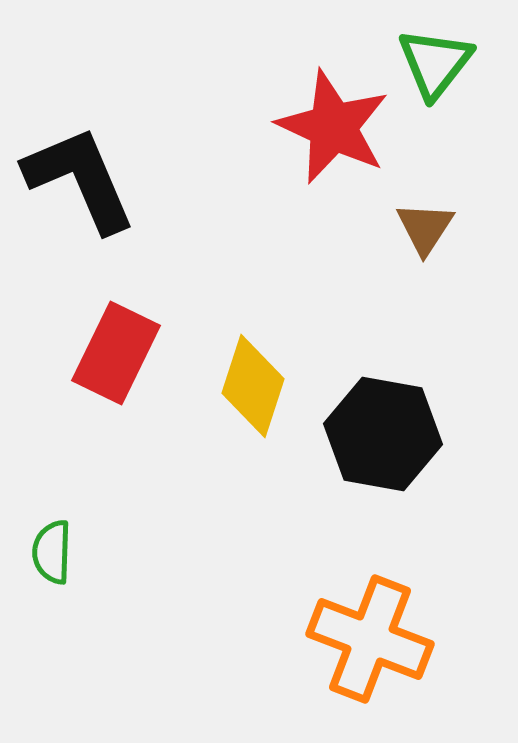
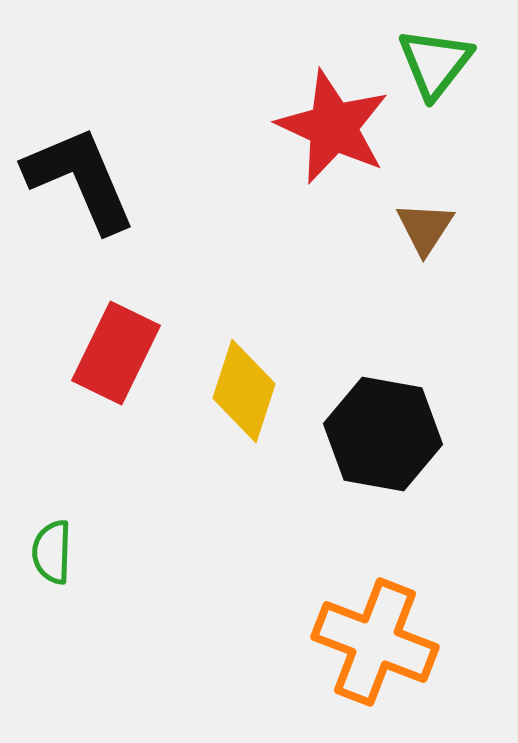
yellow diamond: moved 9 px left, 5 px down
orange cross: moved 5 px right, 3 px down
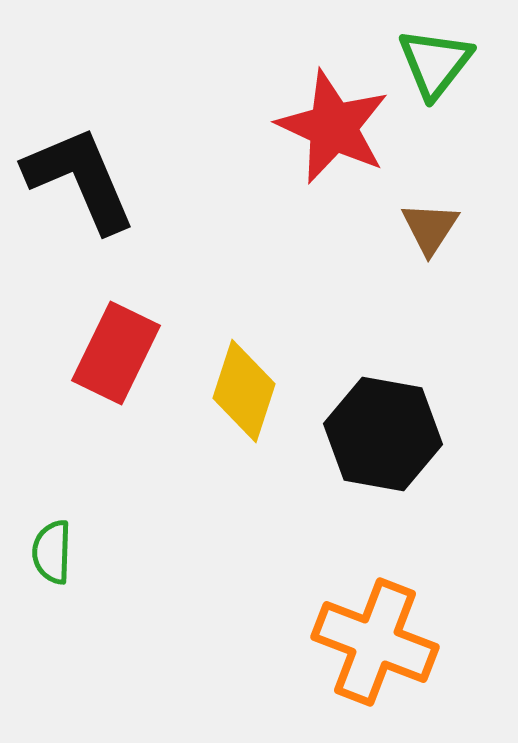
brown triangle: moved 5 px right
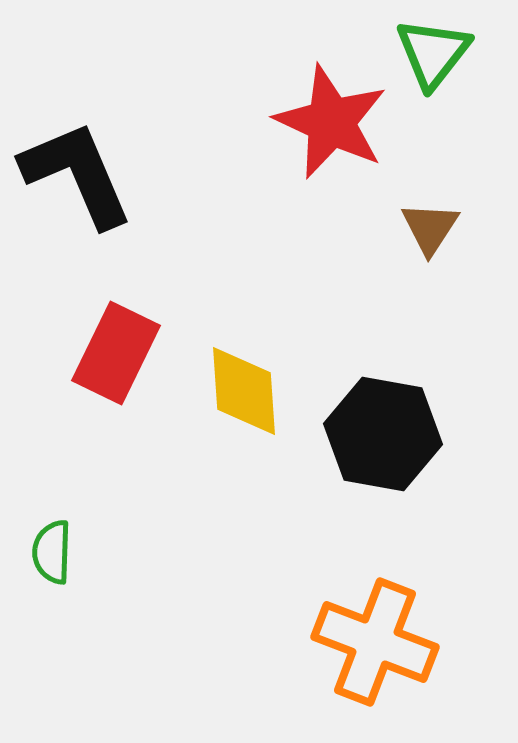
green triangle: moved 2 px left, 10 px up
red star: moved 2 px left, 5 px up
black L-shape: moved 3 px left, 5 px up
yellow diamond: rotated 22 degrees counterclockwise
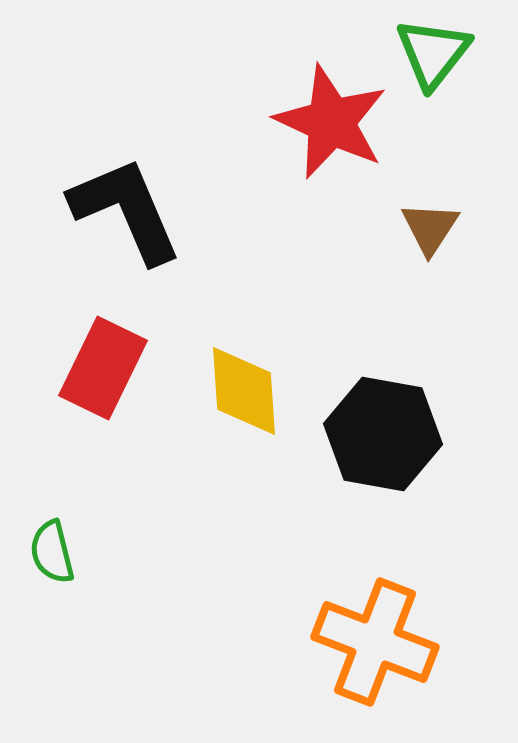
black L-shape: moved 49 px right, 36 px down
red rectangle: moved 13 px left, 15 px down
green semicircle: rotated 16 degrees counterclockwise
